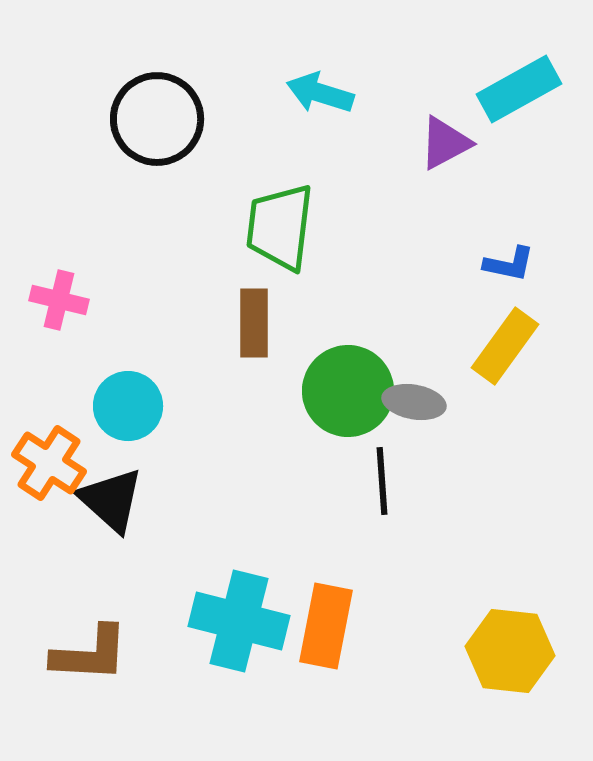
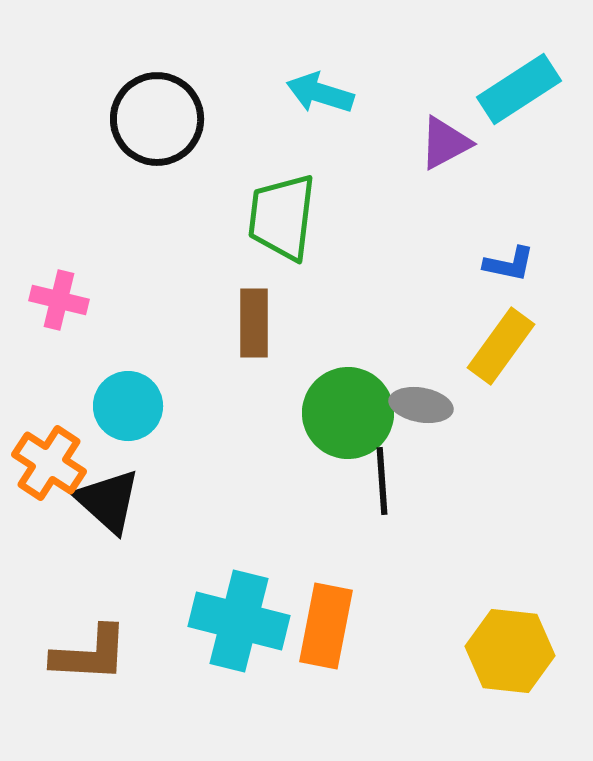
cyan rectangle: rotated 4 degrees counterclockwise
green trapezoid: moved 2 px right, 10 px up
yellow rectangle: moved 4 px left
green circle: moved 22 px down
gray ellipse: moved 7 px right, 3 px down
black triangle: moved 3 px left, 1 px down
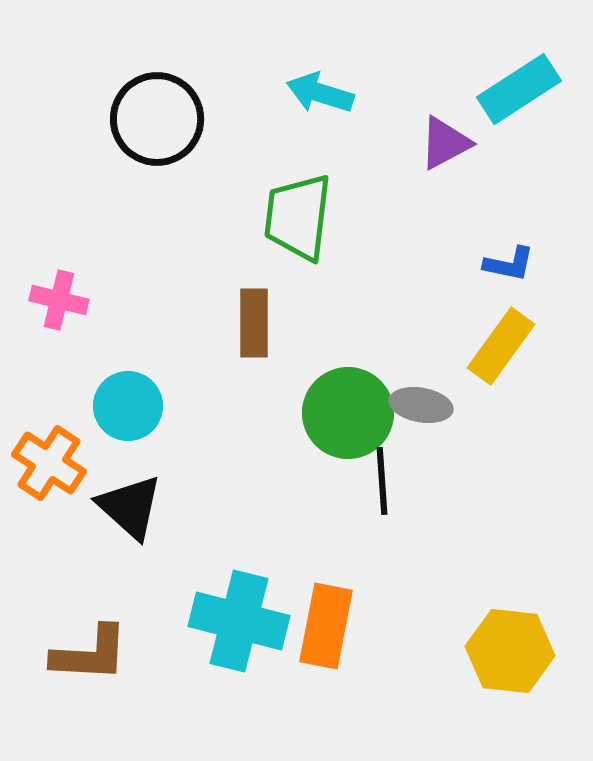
green trapezoid: moved 16 px right
black triangle: moved 22 px right, 6 px down
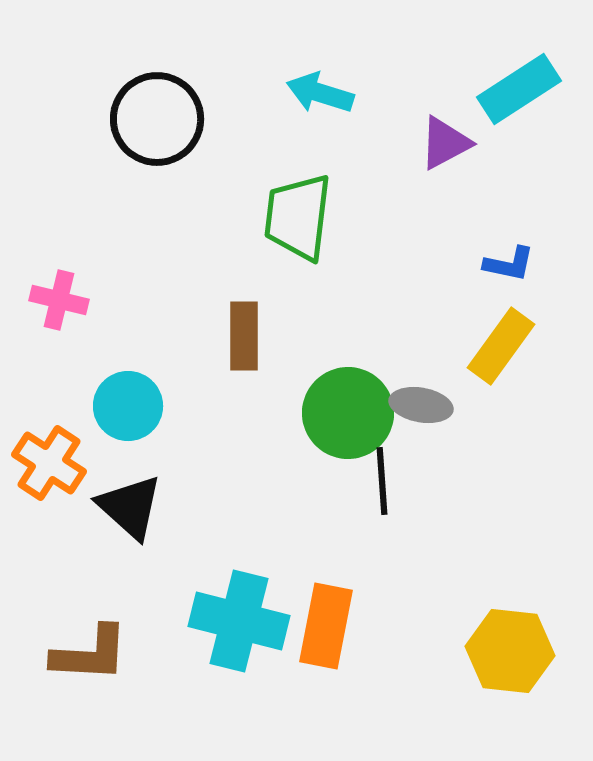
brown rectangle: moved 10 px left, 13 px down
